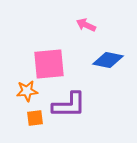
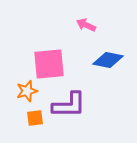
orange star: rotated 10 degrees counterclockwise
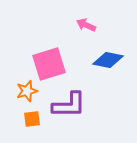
pink square: rotated 12 degrees counterclockwise
orange square: moved 3 px left, 1 px down
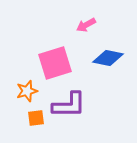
pink arrow: rotated 54 degrees counterclockwise
blue diamond: moved 2 px up
pink square: moved 6 px right, 1 px up
orange square: moved 4 px right, 1 px up
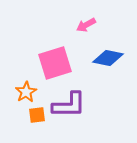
orange star: moved 1 px left, 1 px down; rotated 15 degrees counterclockwise
orange square: moved 1 px right, 3 px up
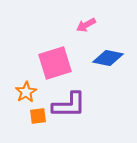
orange square: moved 1 px right, 1 px down
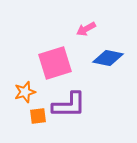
pink arrow: moved 4 px down
orange star: moved 1 px left; rotated 15 degrees clockwise
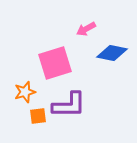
blue diamond: moved 4 px right, 5 px up
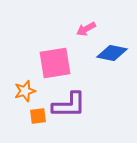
pink square: rotated 8 degrees clockwise
orange star: moved 1 px up
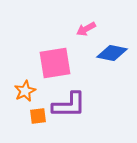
orange star: rotated 10 degrees counterclockwise
